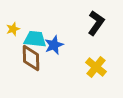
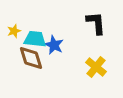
black L-shape: rotated 40 degrees counterclockwise
yellow star: moved 1 px right, 2 px down
blue star: rotated 24 degrees counterclockwise
brown diamond: rotated 16 degrees counterclockwise
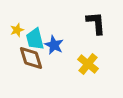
yellow star: moved 3 px right, 1 px up
cyan trapezoid: rotated 110 degrees counterclockwise
yellow cross: moved 8 px left, 3 px up
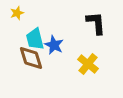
yellow star: moved 17 px up
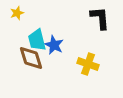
black L-shape: moved 4 px right, 5 px up
cyan trapezoid: moved 2 px right, 1 px down
yellow cross: rotated 20 degrees counterclockwise
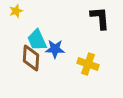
yellow star: moved 1 px left, 2 px up
cyan trapezoid: rotated 10 degrees counterclockwise
blue star: moved 1 px right, 4 px down; rotated 24 degrees counterclockwise
brown diamond: rotated 20 degrees clockwise
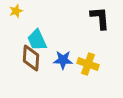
blue star: moved 8 px right, 11 px down
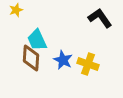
yellow star: moved 1 px up
black L-shape: rotated 30 degrees counterclockwise
blue star: rotated 24 degrees clockwise
